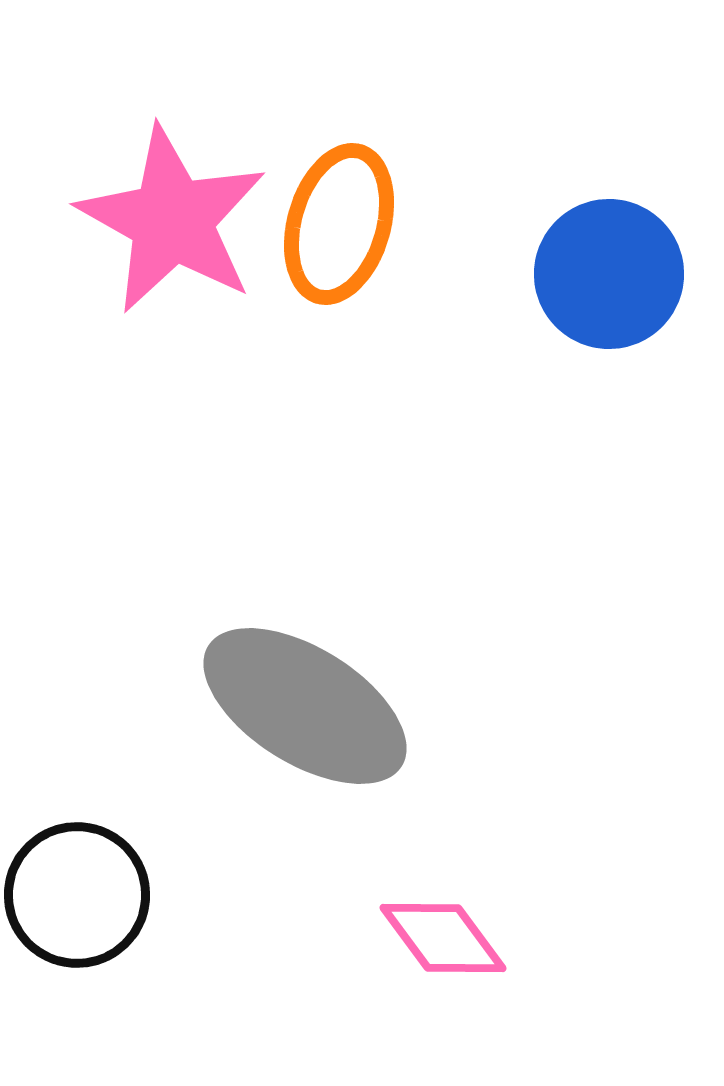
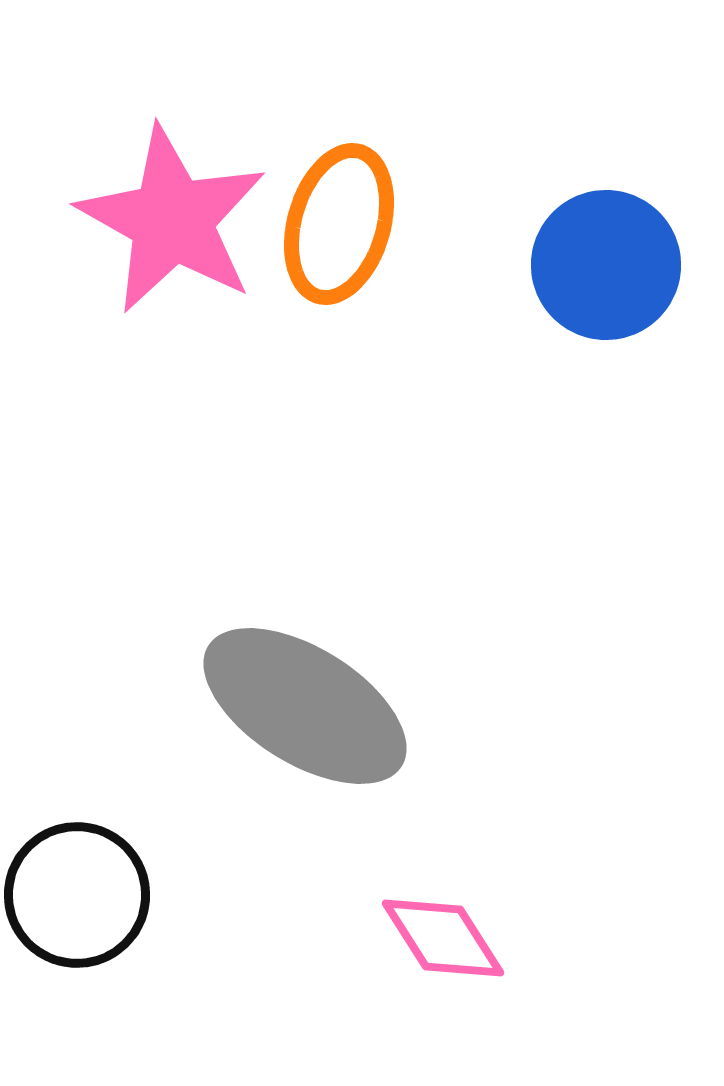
blue circle: moved 3 px left, 9 px up
pink diamond: rotated 4 degrees clockwise
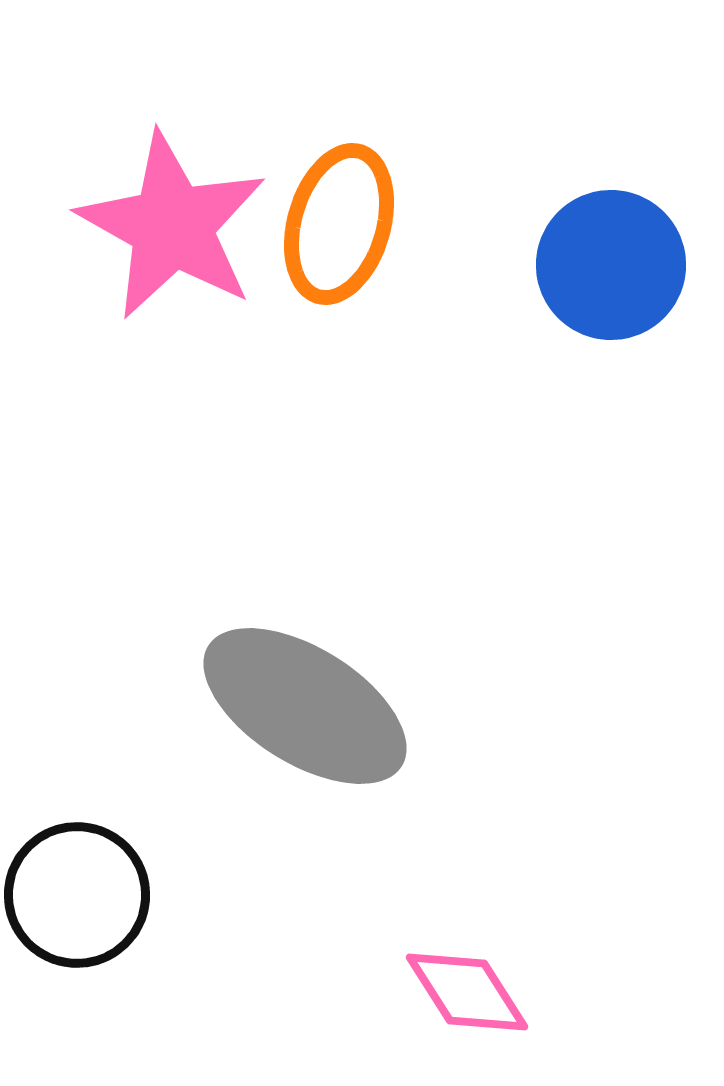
pink star: moved 6 px down
blue circle: moved 5 px right
pink diamond: moved 24 px right, 54 px down
